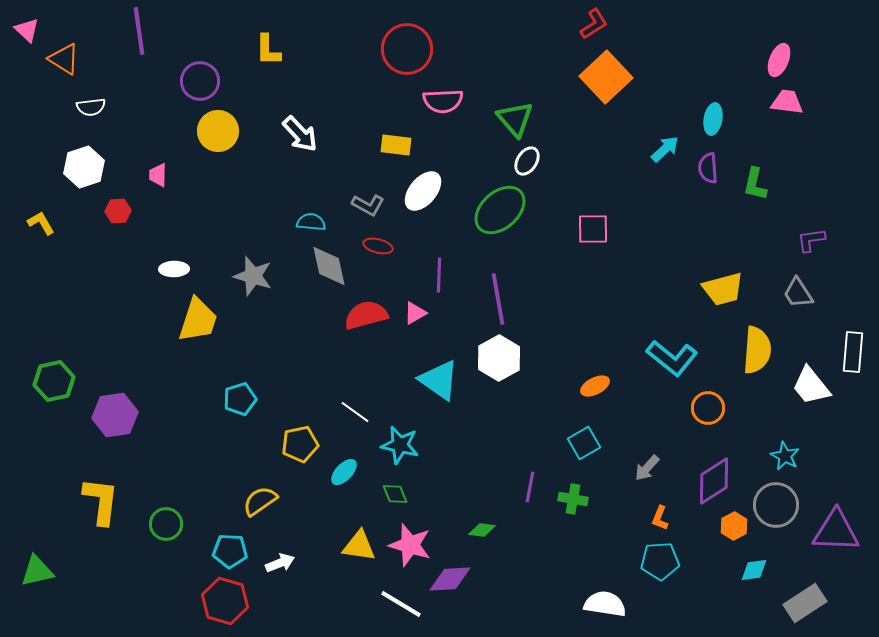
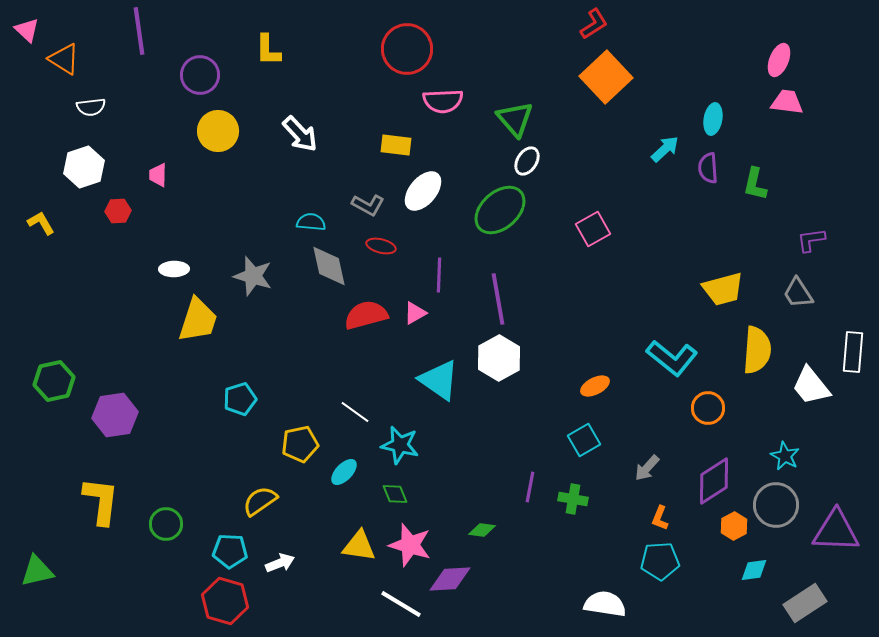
purple circle at (200, 81): moved 6 px up
pink square at (593, 229): rotated 28 degrees counterclockwise
red ellipse at (378, 246): moved 3 px right
cyan square at (584, 443): moved 3 px up
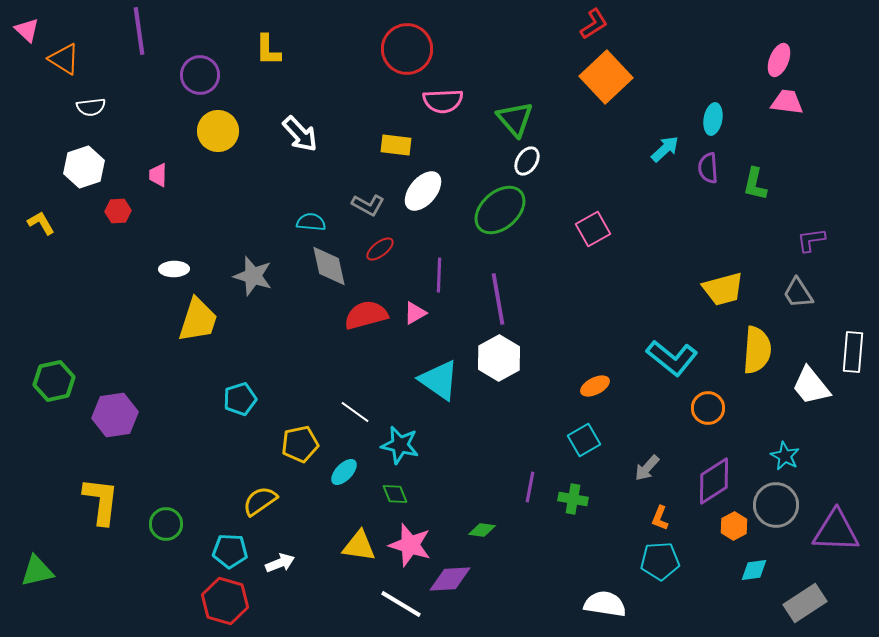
red ellipse at (381, 246): moved 1 px left, 3 px down; rotated 52 degrees counterclockwise
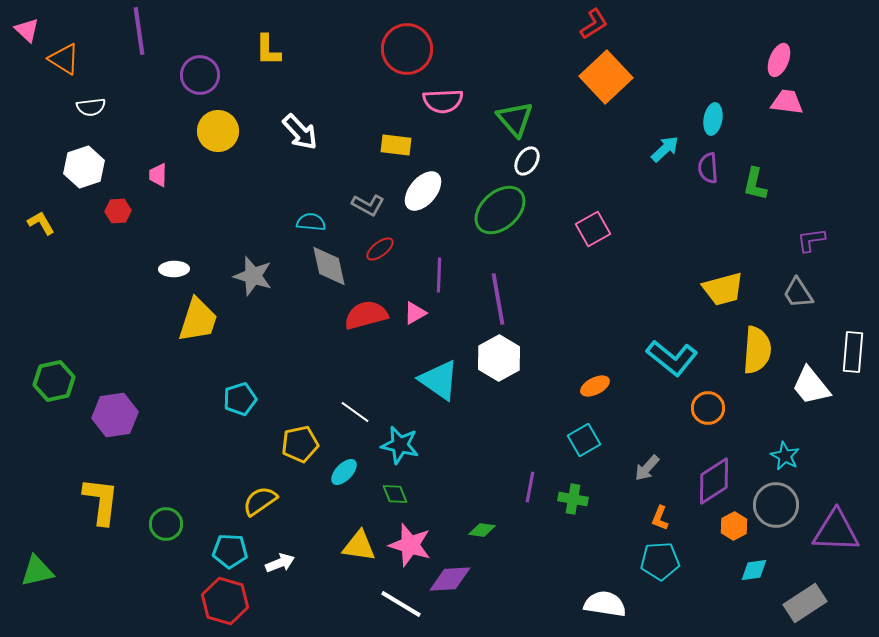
white arrow at (300, 134): moved 2 px up
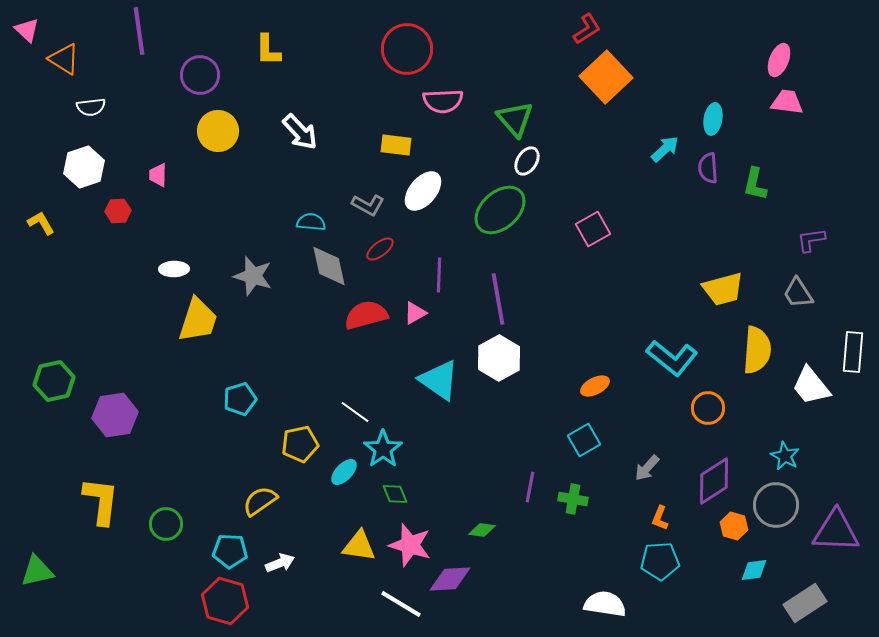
red L-shape at (594, 24): moved 7 px left, 5 px down
cyan star at (400, 445): moved 17 px left, 4 px down; rotated 24 degrees clockwise
orange hexagon at (734, 526): rotated 16 degrees counterclockwise
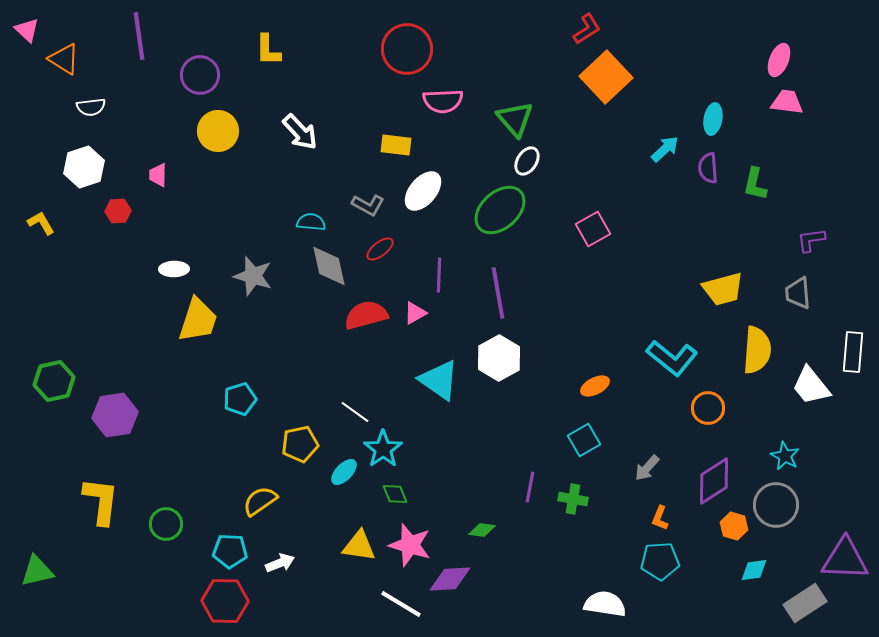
purple line at (139, 31): moved 5 px down
gray trapezoid at (798, 293): rotated 28 degrees clockwise
purple line at (498, 299): moved 6 px up
purple triangle at (836, 531): moved 9 px right, 28 px down
red hexagon at (225, 601): rotated 15 degrees counterclockwise
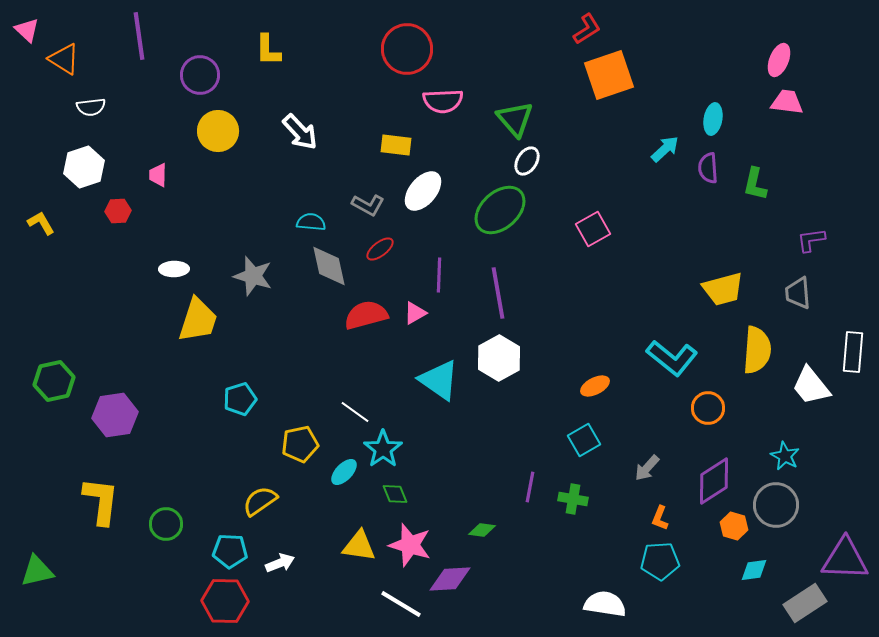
orange square at (606, 77): moved 3 px right, 2 px up; rotated 24 degrees clockwise
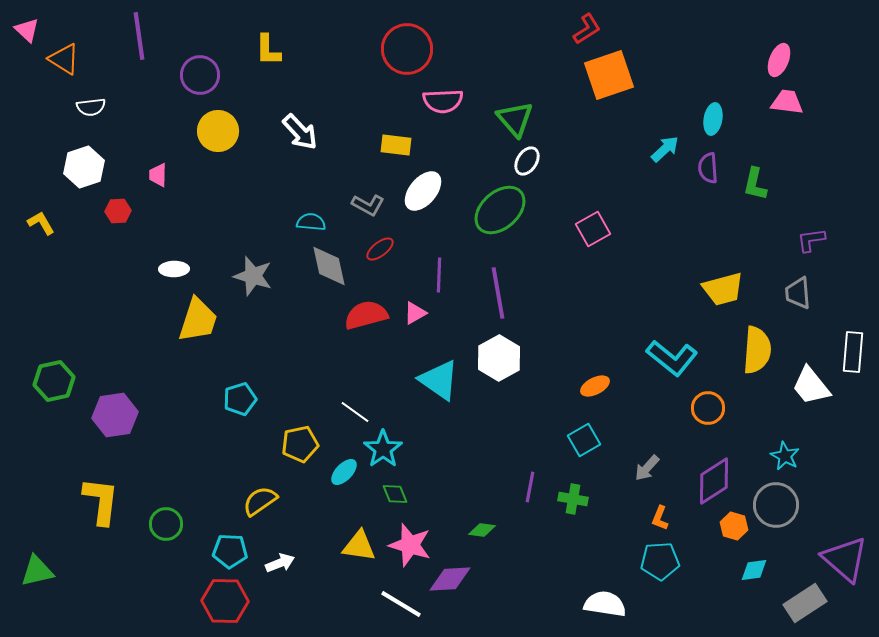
purple triangle at (845, 559): rotated 39 degrees clockwise
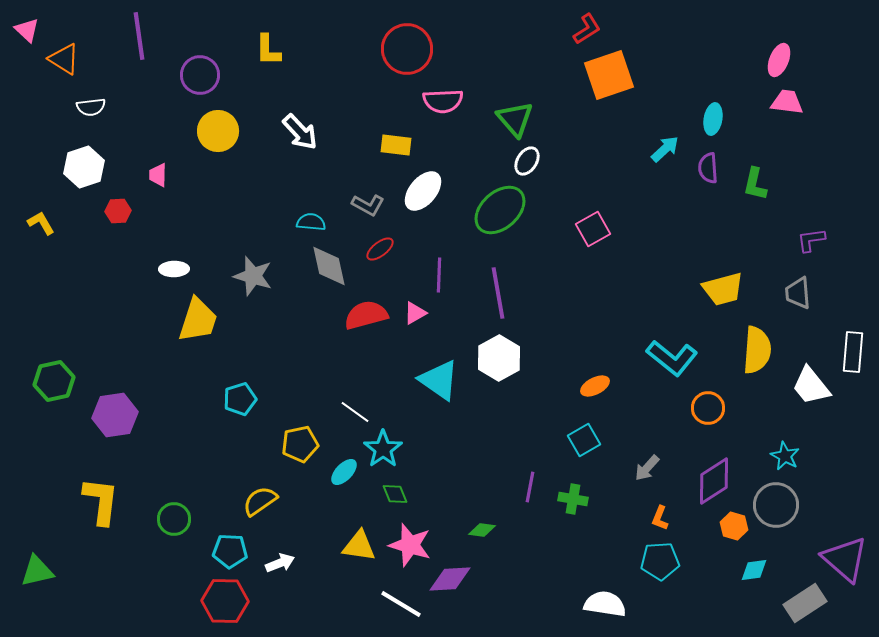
green circle at (166, 524): moved 8 px right, 5 px up
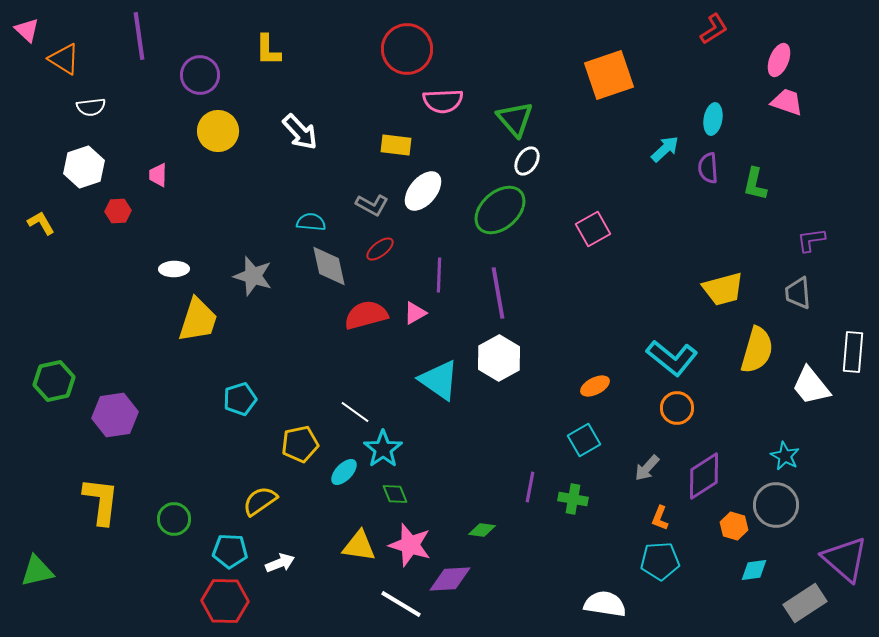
red L-shape at (587, 29): moved 127 px right
pink trapezoid at (787, 102): rotated 12 degrees clockwise
gray L-shape at (368, 205): moved 4 px right
yellow semicircle at (757, 350): rotated 12 degrees clockwise
orange circle at (708, 408): moved 31 px left
purple diamond at (714, 481): moved 10 px left, 5 px up
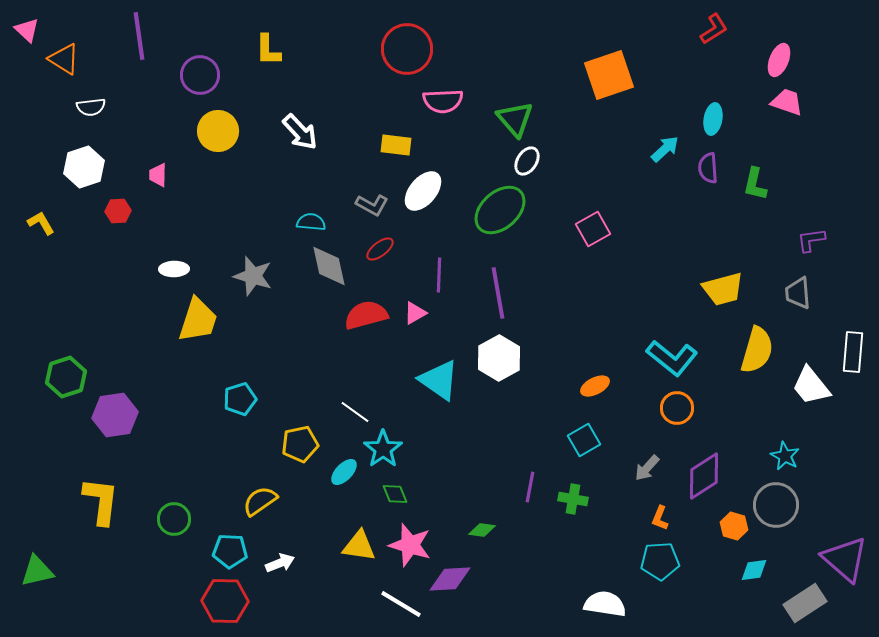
green hexagon at (54, 381): moved 12 px right, 4 px up; rotated 6 degrees counterclockwise
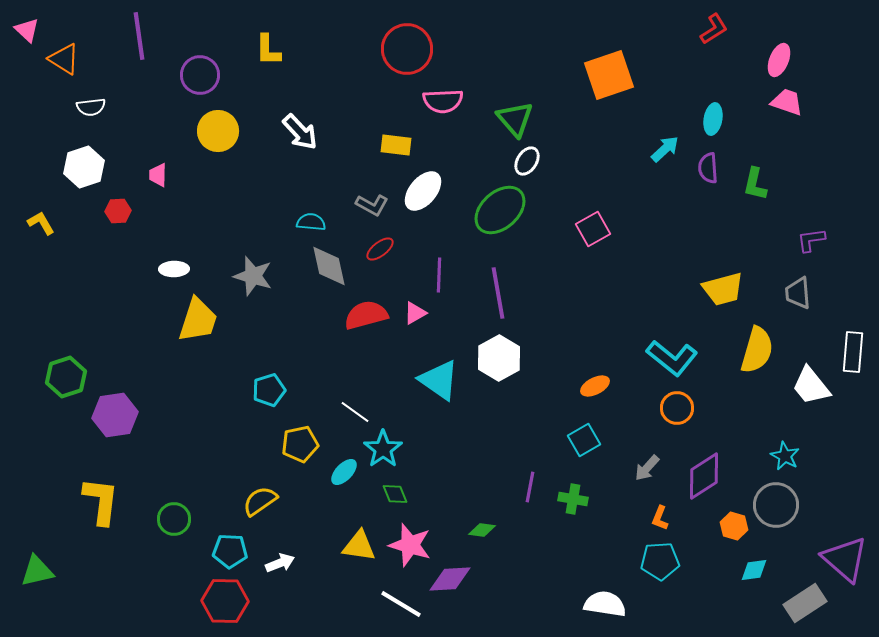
cyan pentagon at (240, 399): moved 29 px right, 9 px up
